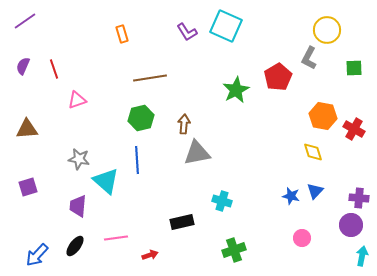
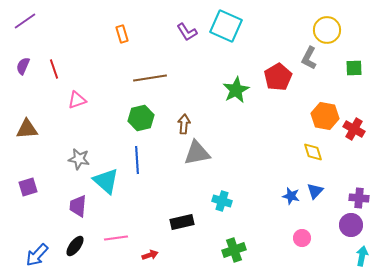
orange hexagon: moved 2 px right
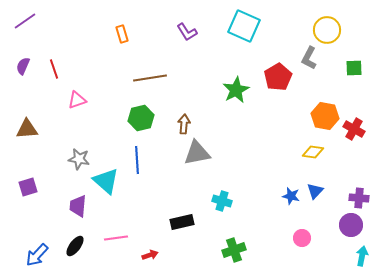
cyan square: moved 18 px right
yellow diamond: rotated 65 degrees counterclockwise
